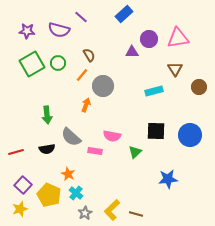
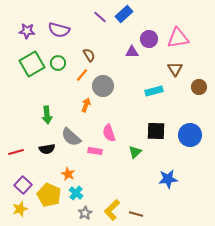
purple line: moved 19 px right
pink semicircle: moved 3 px left, 3 px up; rotated 60 degrees clockwise
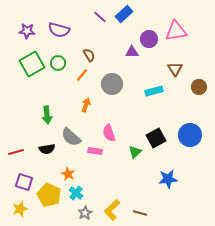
pink triangle: moved 2 px left, 7 px up
gray circle: moved 9 px right, 2 px up
black square: moved 7 px down; rotated 30 degrees counterclockwise
purple square: moved 1 px right, 3 px up; rotated 24 degrees counterclockwise
brown line: moved 4 px right, 1 px up
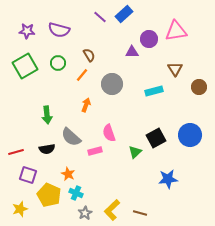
green square: moved 7 px left, 2 px down
pink rectangle: rotated 24 degrees counterclockwise
purple square: moved 4 px right, 7 px up
cyan cross: rotated 16 degrees counterclockwise
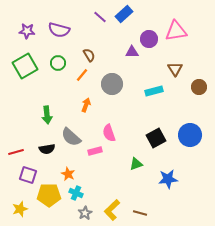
green triangle: moved 1 px right, 12 px down; rotated 24 degrees clockwise
yellow pentagon: rotated 25 degrees counterclockwise
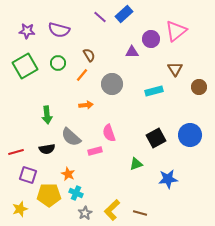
pink triangle: rotated 30 degrees counterclockwise
purple circle: moved 2 px right
orange arrow: rotated 64 degrees clockwise
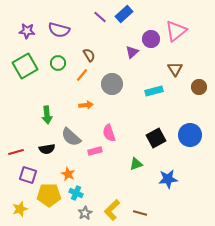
purple triangle: rotated 40 degrees counterclockwise
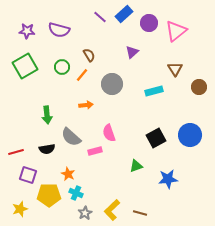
purple circle: moved 2 px left, 16 px up
green circle: moved 4 px right, 4 px down
green triangle: moved 2 px down
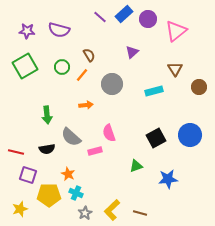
purple circle: moved 1 px left, 4 px up
red line: rotated 28 degrees clockwise
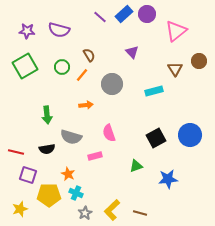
purple circle: moved 1 px left, 5 px up
purple triangle: rotated 32 degrees counterclockwise
brown circle: moved 26 px up
gray semicircle: rotated 25 degrees counterclockwise
pink rectangle: moved 5 px down
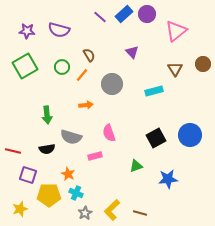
brown circle: moved 4 px right, 3 px down
red line: moved 3 px left, 1 px up
